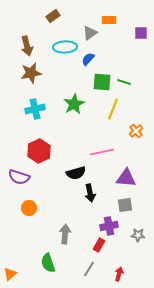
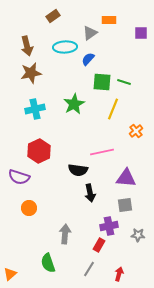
black semicircle: moved 2 px right, 3 px up; rotated 24 degrees clockwise
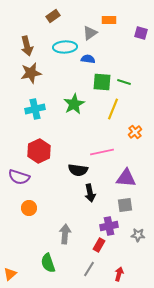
purple square: rotated 16 degrees clockwise
blue semicircle: rotated 56 degrees clockwise
orange cross: moved 1 px left, 1 px down
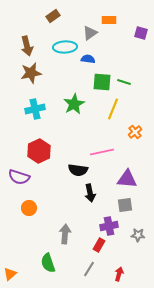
purple triangle: moved 1 px right, 1 px down
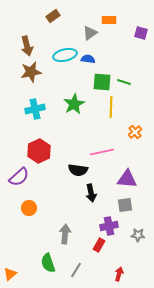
cyan ellipse: moved 8 px down; rotated 10 degrees counterclockwise
brown star: moved 1 px up
yellow line: moved 2 px left, 2 px up; rotated 20 degrees counterclockwise
purple semicircle: rotated 60 degrees counterclockwise
black arrow: moved 1 px right
gray line: moved 13 px left, 1 px down
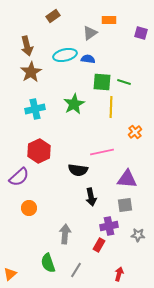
brown star: rotated 20 degrees counterclockwise
black arrow: moved 4 px down
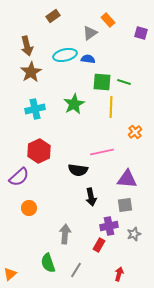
orange rectangle: moved 1 px left; rotated 48 degrees clockwise
gray star: moved 4 px left, 1 px up; rotated 24 degrees counterclockwise
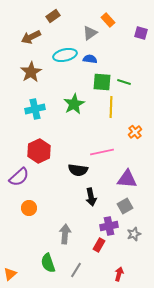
brown arrow: moved 4 px right, 9 px up; rotated 78 degrees clockwise
blue semicircle: moved 2 px right
gray square: moved 1 px down; rotated 21 degrees counterclockwise
